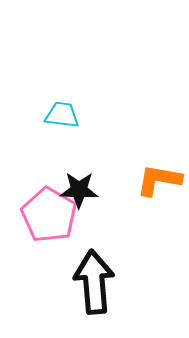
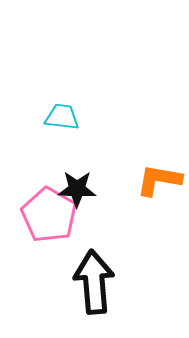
cyan trapezoid: moved 2 px down
black star: moved 2 px left, 1 px up
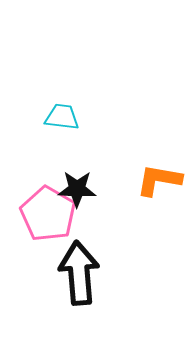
pink pentagon: moved 1 px left, 1 px up
black arrow: moved 15 px left, 9 px up
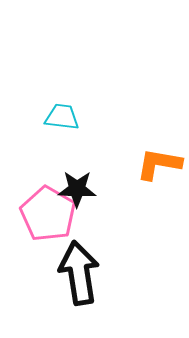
orange L-shape: moved 16 px up
black arrow: rotated 4 degrees counterclockwise
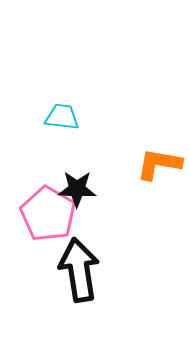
black arrow: moved 3 px up
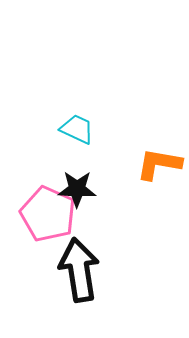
cyan trapezoid: moved 15 px right, 12 px down; rotated 18 degrees clockwise
pink pentagon: rotated 6 degrees counterclockwise
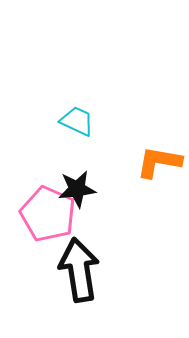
cyan trapezoid: moved 8 px up
orange L-shape: moved 2 px up
black star: rotated 9 degrees counterclockwise
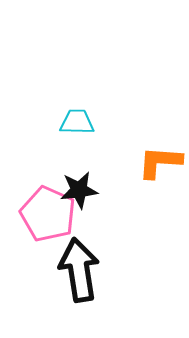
cyan trapezoid: moved 1 px down; rotated 24 degrees counterclockwise
orange L-shape: moved 1 px right; rotated 6 degrees counterclockwise
black star: moved 2 px right, 1 px down
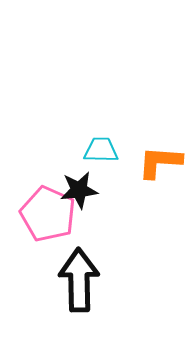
cyan trapezoid: moved 24 px right, 28 px down
black arrow: moved 10 px down; rotated 8 degrees clockwise
